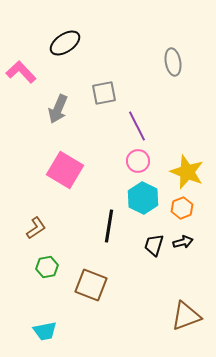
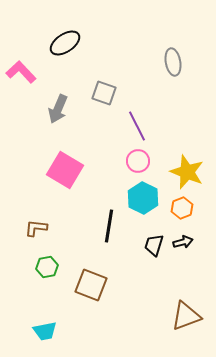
gray square: rotated 30 degrees clockwise
brown L-shape: rotated 140 degrees counterclockwise
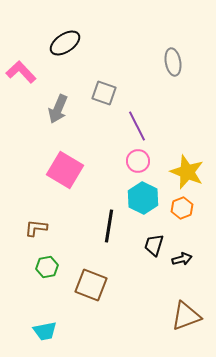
black arrow: moved 1 px left, 17 px down
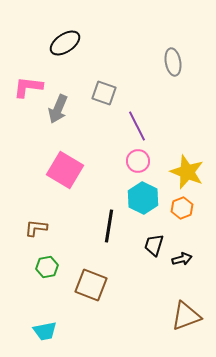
pink L-shape: moved 7 px right, 15 px down; rotated 40 degrees counterclockwise
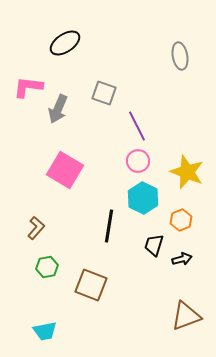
gray ellipse: moved 7 px right, 6 px up
orange hexagon: moved 1 px left, 12 px down
brown L-shape: rotated 125 degrees clockwise
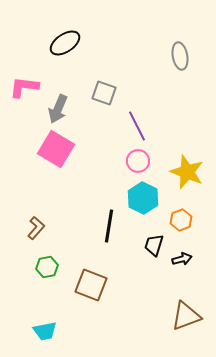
pink L-shape: moved 4 px left
pink square: moved 9 px left, 21 px up
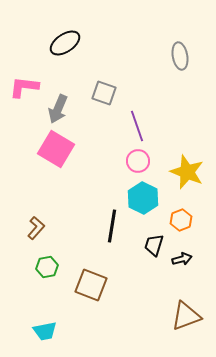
purple line: rotated 8 degrees clockwise
black line: moved 3 px right
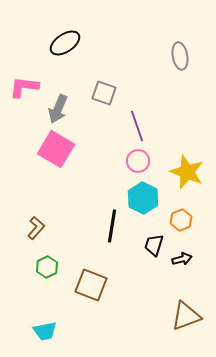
green hexagon: rotated 15 degrees counterclockwise
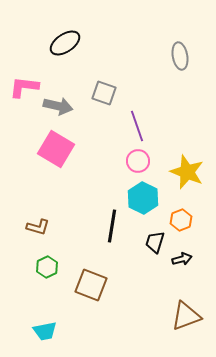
gray arrow: moved 3 px up; rotated 100 degrees counterclockwise
brown L-shape: moved 2 px right, 1 px up; rotated 65 degrees clockwise
black trapezoid: moved 1 px right, 3 px up
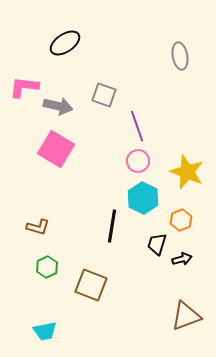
gray square: moved 2 px down
black trapezoid: moved 2 px right, 2 px down
